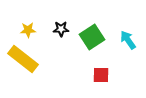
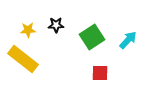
black star: moved 5 px left, 4 px up
cyan arrow: rotated 78 degrees clockwise
red square: moved 1 px left, 2 px up
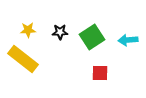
black star: moved 4 px right, 7 px down
cyan arrow: rotated 138 degrees counterclockwise
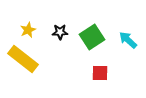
yellow star: rotated 21 degrees counterclockwise
cyan arrow: rotated 48 degrees clockwise
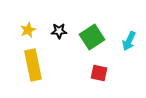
black star: moved 1 px left, 1 px up
cyan arrow: moved 1 px right, 1 px down; rotated 108 degrees counterclockwise
yellow rectangle: moved 10 px right, 6 px down; rotated 40 degrees clockwise
red square: moved 1 px left; rotated 12 degrees clockwise
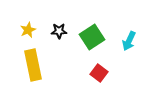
red square: rotated 24 degrees clockwise
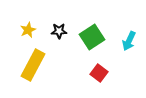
yellow rectangle: rotated 40 degrees clockwise
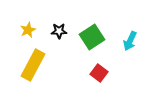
cyan arrow: moved 1 px right
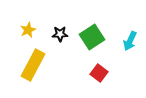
black star: moved 1 px right, 3 px down
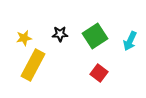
yellow star: moved 4 px left, 8 px down; rotated 14 degrees clockwise
green square: moved 3 px right, 1 px up
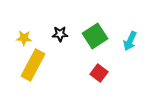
yellow star: rotated 14 degrees clockwise
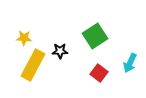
black star: moved 17 px down
cyan arrow: moved 22 px down
